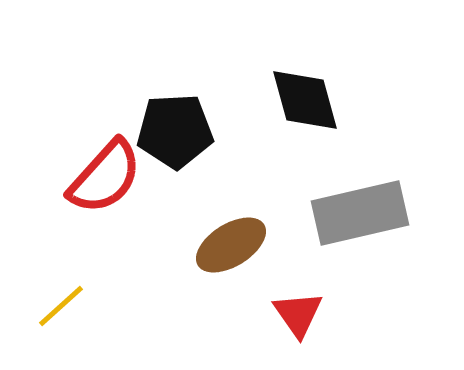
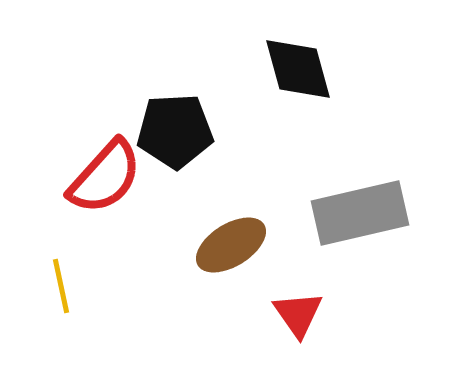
black diamond: moved 7 px left, 31 px up
yellow line: moved 20 px up; rotated 60 degrees counterclockwise
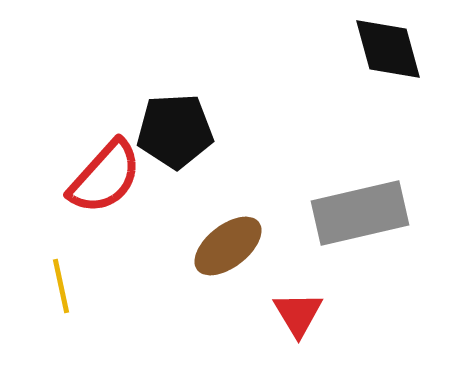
black diamond: moved 90 px right, 20 px up
brown ellipse: moved 3 px left, 1 px down; rotated 6 degrees counterclockwise
red triangle: rotated 4 degrees clockwise
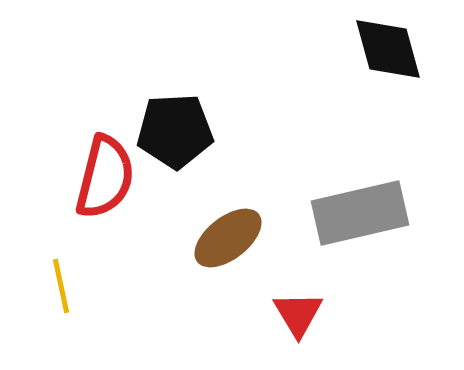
red semicircle: rotated 28 degrees counterclockwise
brown ellipse: moved 8 px up
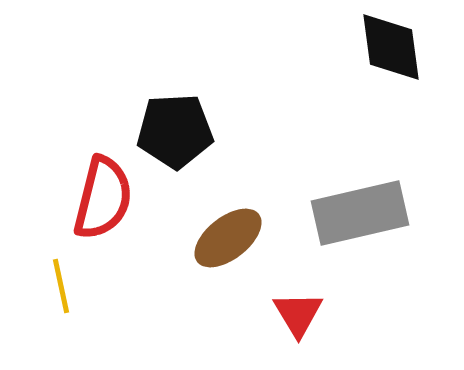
black diamond: moved 3 px right, 2 px up; rotated 8 degrees clockwise
red semicircle: moved 2 px left, 21 px down
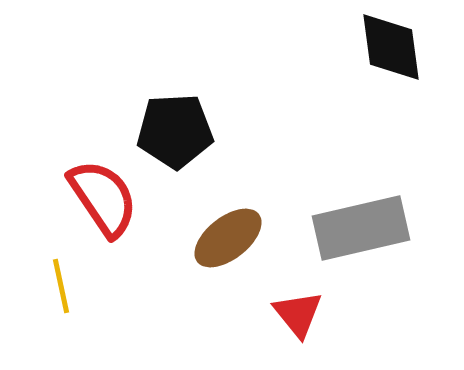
red semicircle: rotated 48 degrees counterclockwise
gray rectangle: moved 1 px right, 15 px down
red triangle: rotated 8 degrees counterclockwise
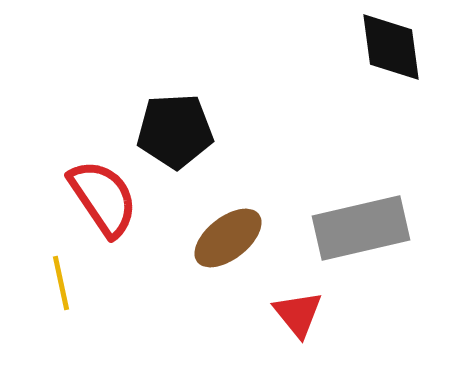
yellow line: moved 3 px up
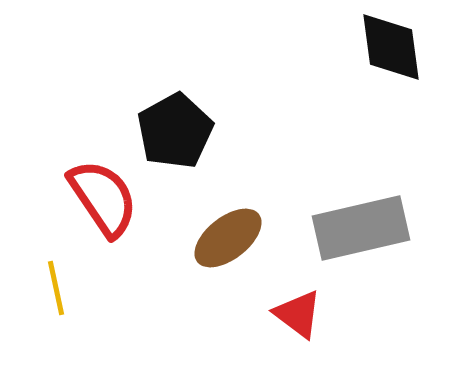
black pentagon: rotated 26 degrees counterclockwise
yellow line: moved 5 px left, 5 px down
red triangle: rotated 14 degrees counterclockwise
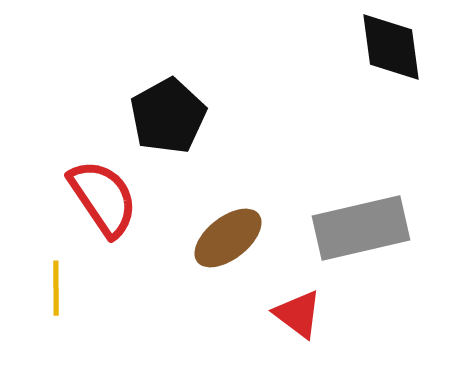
black pentagon: moved 7 px left, 15 px up
yellow line: rotated 12 degrees clockwise
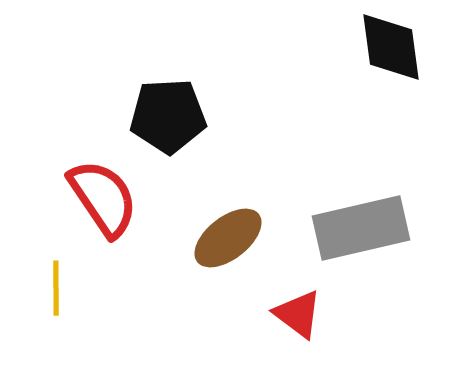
black pentagon: rotated 26 degrees clockwise
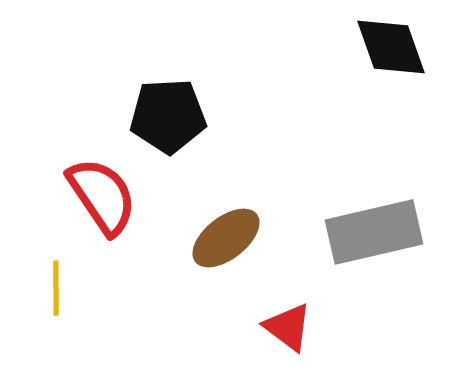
black diamond: rotated 12 degrees counterclockwise
red semicircle: moved 1 px left, 2 px up
gray rectangle: moved 13 px right, 4 px down
brown ellipse: moved 2 px left
red triangle: moved 10 px left, 13 px down
